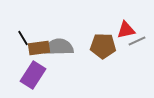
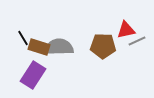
brown rectangle: moved 1 px up; rotated 25 degrees clockwise
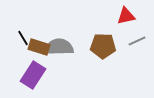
red triangle: moved 14 px up
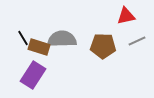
gray semicircle: moved 3 px right, 8 px up
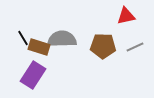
gray line: moved 2 px left, 6 px down
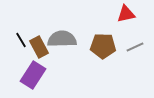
red triangle: moved 2 px up
black line: moved 2 px left, 2 px down
brown rectangle: rotated 45 degrees clockwise
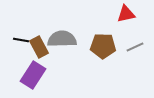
black line: rotated 49 degrees counterclockwise
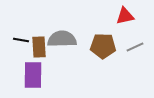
red triangle: moved 1 px left, 2 px down
brown rectangle: rotated 25 degrees clockwise
purple rectangle: rotated 32 degrees counterclockwise
